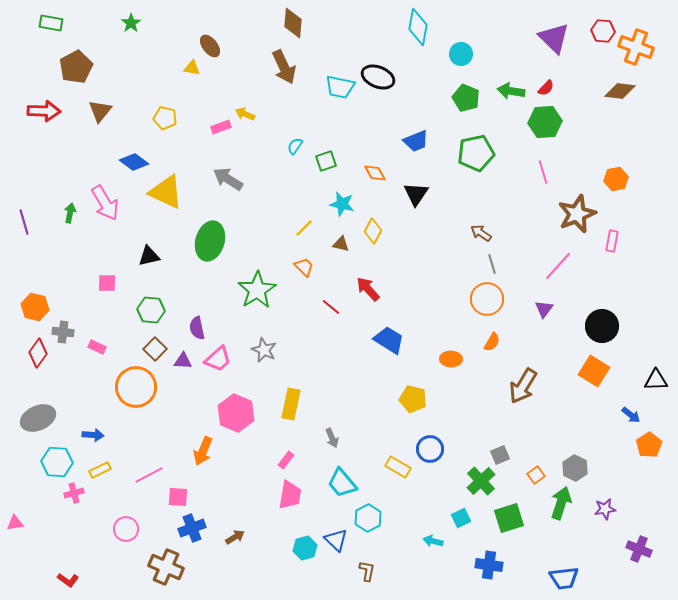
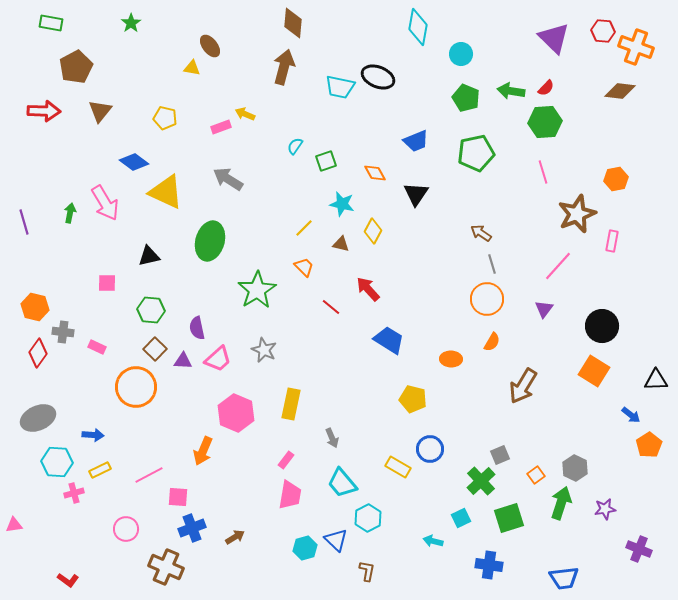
brown arrow at (284, 67): rotated 140 degrees counterclockwise
pink triangle at (15, 523): moved 1 px left, 2 px down
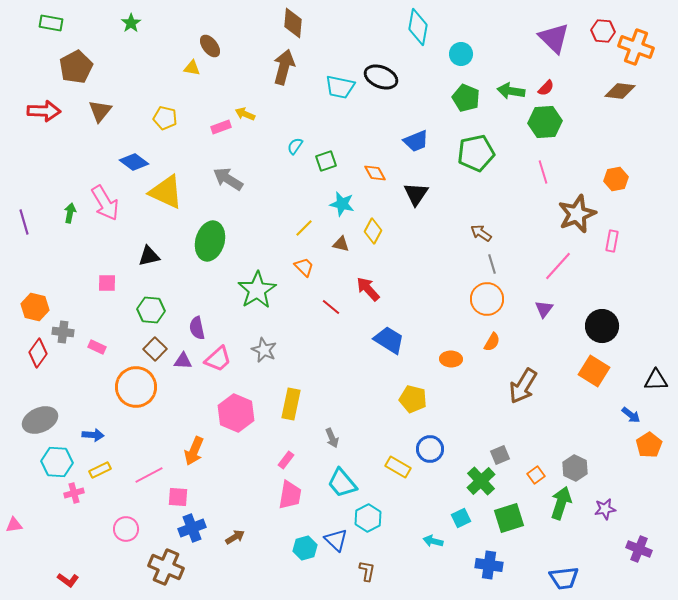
black ellipse at (378, 77): moved 3 px right
gray ellipse at (38, 418): moved 2 px right, 2 px down
orange arrow at (203, 451): moved 9 px left
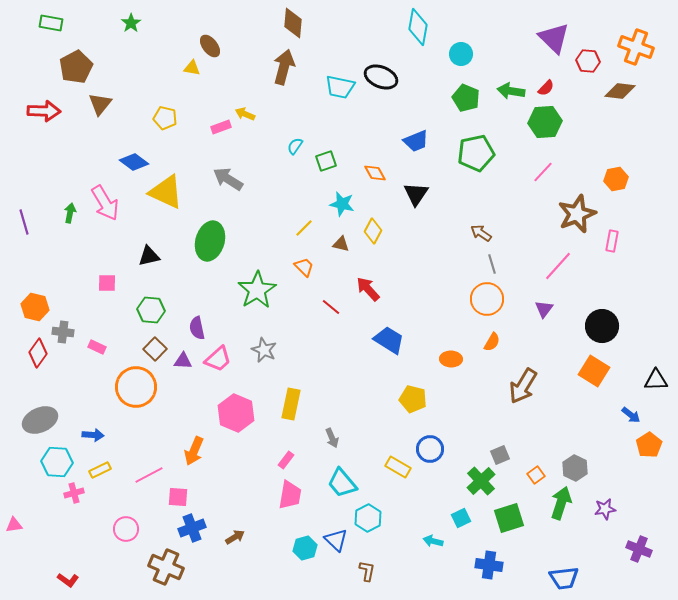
red hexagon at (603, 31): moved 15 px left, 30 px down
brown triangle at (100, 111): moved 7 px up
pink line at (543, 172): rotated 60 degrees clockwise
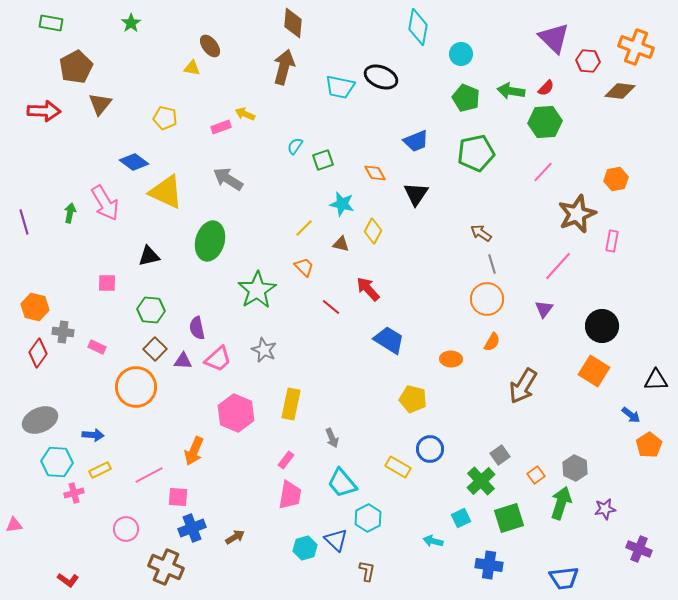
green square at (326, 161): moved 3 px left, 1 px up
gray square at (500, 455): rotated 12 degrees counterclockwise
